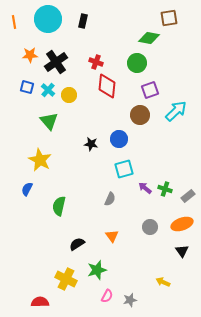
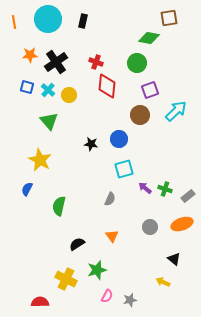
black triangle: moved 8 px left, 8 px down; rotated 16 degrees counterclockwise
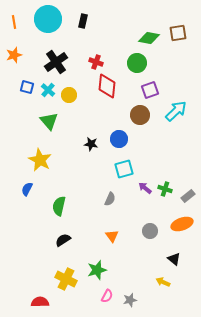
brown square: moved 9 px right, 15 px down
orange star: moved 16 px left; rotated 14 degrees counterclockwise
gray circle: moved 4 px down
black semicircle: moved 14 px left, 4 px up
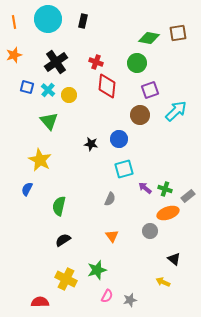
orange ellipse: moved 14 px left, 11 px up
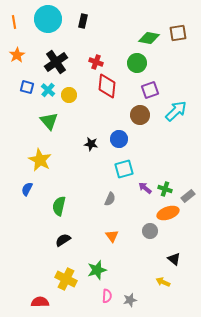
orange star: moved 3 px right; rotated 14 degrees counterclockwise
pink semicircle: rotated 24 degrees counterclockwise
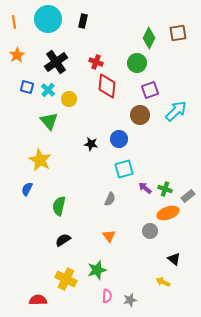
green diamond: rotated 75 degrees counterclockwise
yellow circle: moved 4 px down
orange triangle: moved 3 px left
red semicircle: moved 2 px left, 2 px up
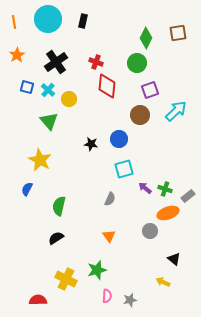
green diamond: moved 3 px left
black semicircle: moved 7 px left, 2 px up
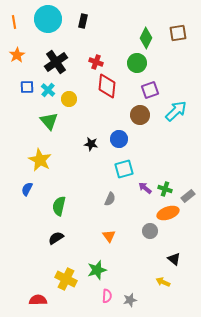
blue square: rotated 16 degrees counterclockwise
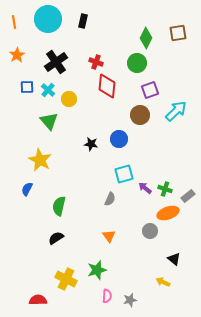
cyan square: moved 5 px down
